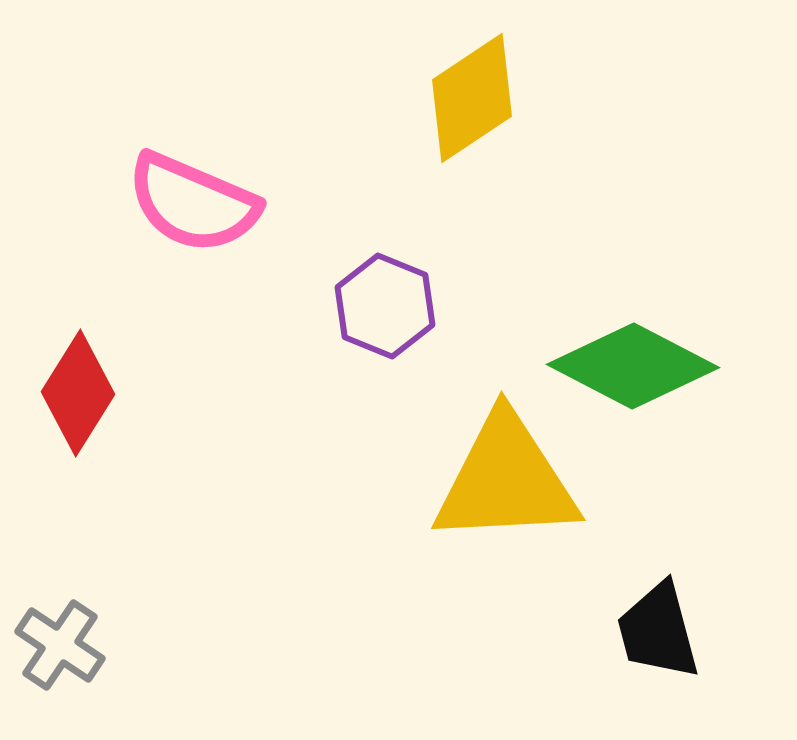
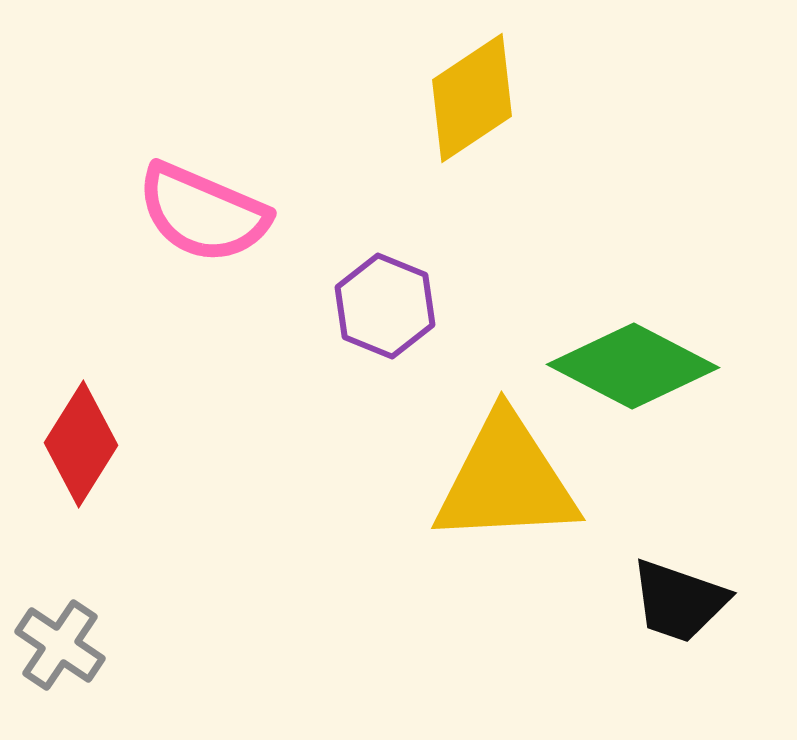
pink semicircle: moved 10 px right, 10 px down
red diamond: moved 3 px right, 51 px down
black trapezoid: moved 21 px right, 30 px up; rotated 56 degrees counterclockwise
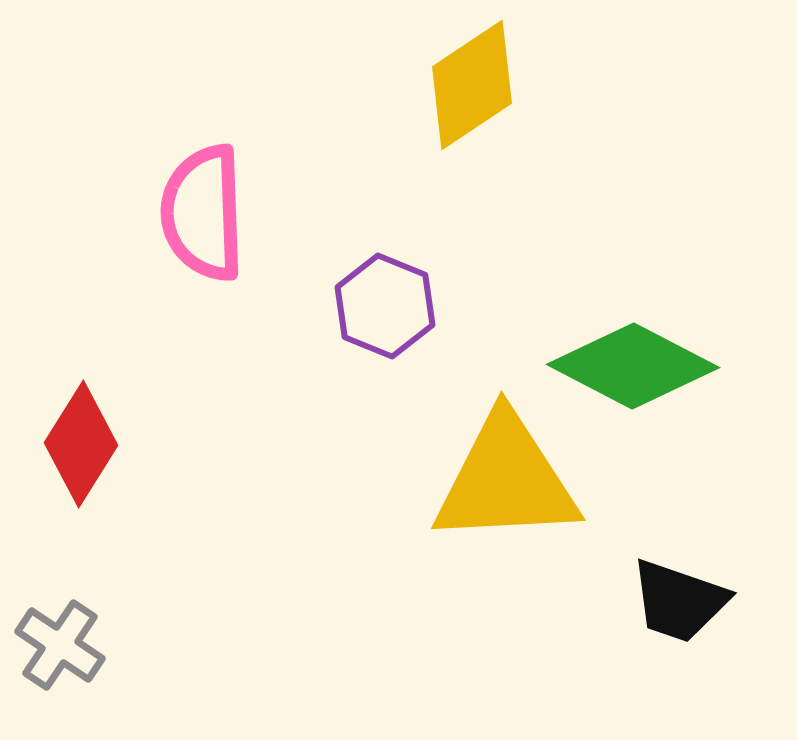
yellow diamond: moved 13 px up
pink semicircle: rotated 65 degrees clockwise
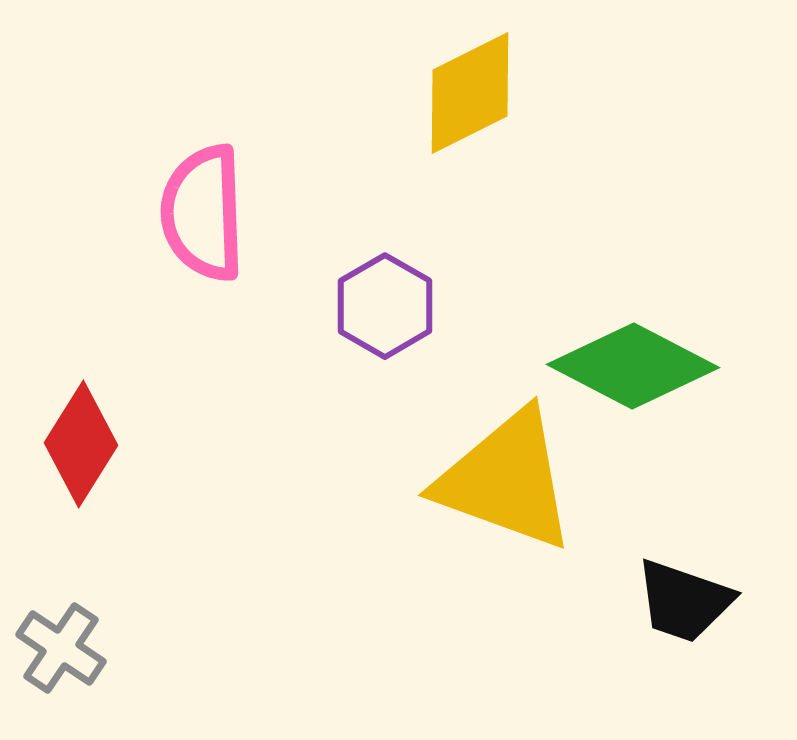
yellow diamond: moved 2 px left, 8 px down; rotated 7 degrees clockwise
purple hexagon: rotated 8 degrees clockwise
yellow triangle: rotated 23 degrees clockwise
black trapezoid: moved 5 px right
gray cross: moved 1 px right, 3 px down
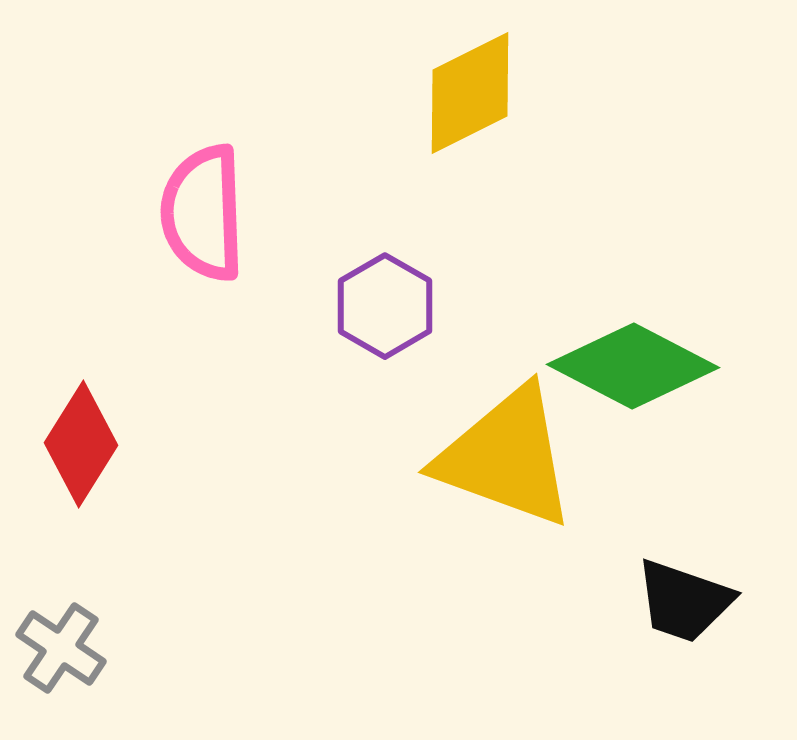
yellow triangle: moved 23 px up
